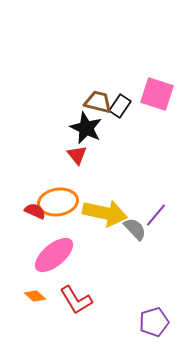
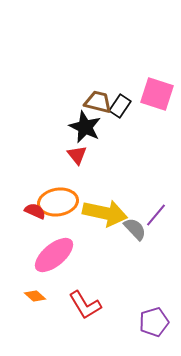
black star: moved 1 px left, 1 px up
red L-shape: moved 9 px right, 5 px down
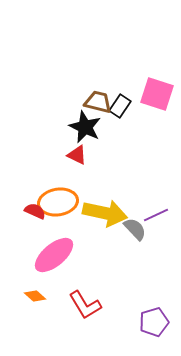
red triangle: rotated 25 degrees counterclockwise
purple line: rotated 25 degrees clockwise
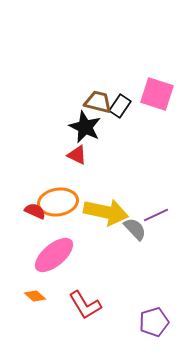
yellow arrow: moved 1 px right, 1 px up
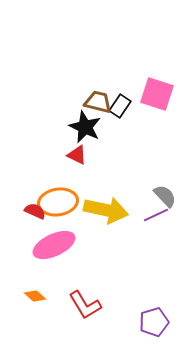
yellow arrow: moved 2 px up
gray semicircle: moved 30 px right, 33 px up
pink ellipse: moved 10 px up; rotated 15 degrees clockwise
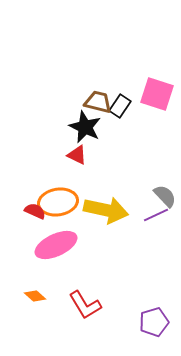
pink ellipse: moved 2 px right
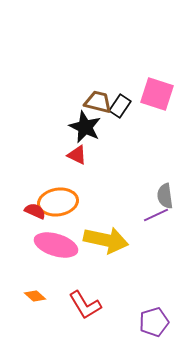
gray semicircle: rotated 145 degrees counterclockwise
yellow arrow: moved 30 px down
pink ellipse: rotated 42 degrees clockwise
